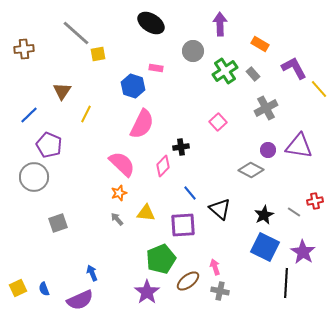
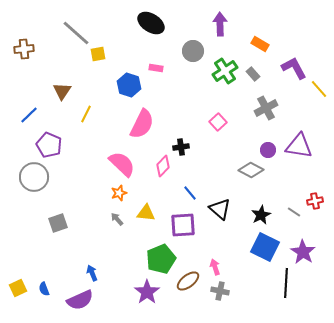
blue hexagon at (133, 86): moved 4 px left, 1 px up
black star at (264, 215): moved 3 px left
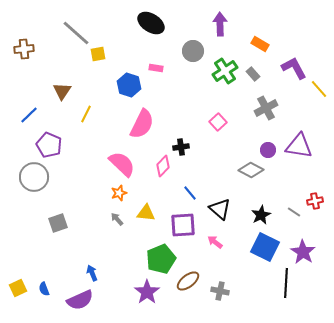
pink arrow at (215, 267): moved 25 px up; rotated 35 degrees counterclockwise
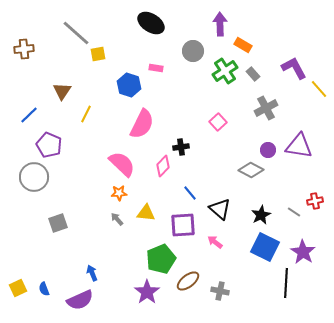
orange rectangle at (260, 44): moved 17 px left, 1 px down
orange star at (119, 193): rotated 14 degrees clockwise
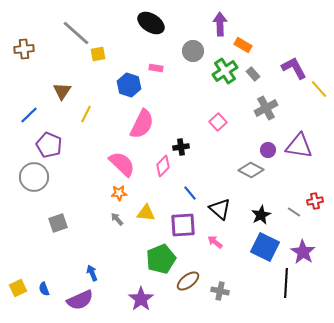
purple star at (147, 292): moved 6 px left, 7 px down
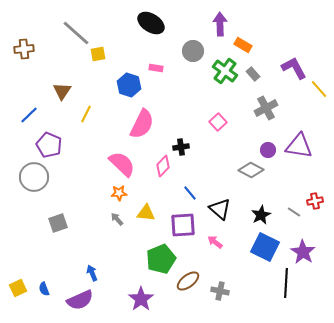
green cross at (225, 71): rotated 20 degrees counterclockwise
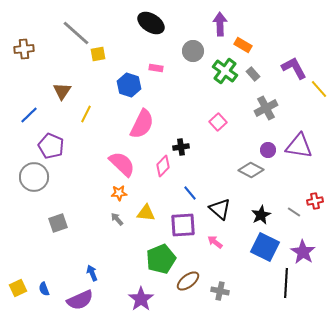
purple pentagon at (49, 145): moved 2 px right, 1 px down
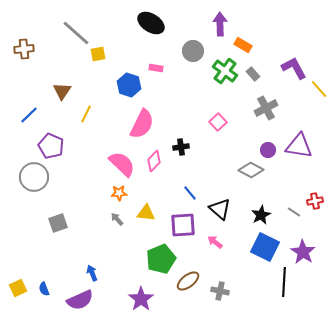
pink diamond at (163, 166): moved 9 px left, 5 px up
black line at (286, 283): moved 2 px left, 1 px up
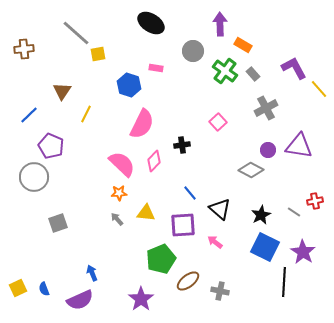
black cross at (181, 147): moved 1 px right, 2 px up
